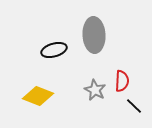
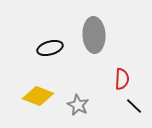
black ellipse: moved 4 px left, 2 px up
red semicircle: moved 2 px up
gray star: moved 17 px left, 15 px down
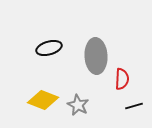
gray ellipse: moved 2 px right, 21 px down
black ellipse: moved 1 px left
yellow diamond: moved 5 px right, 4 px down
black line: rotated 60 degrees counterclockwise
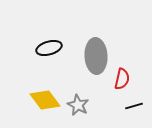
red semicircle: rotated 10 degrees clockwise
yellow diamond: moved 2 px right; rotated 32 degrees clockwise
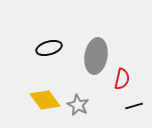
gray ellipse: rotated 12 degrees clockwise
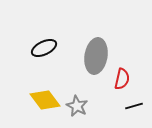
black ellipse: moved 5 px left; rotated 10 degrees counterclockwise
gray star: moved 1 px left, 1 px down
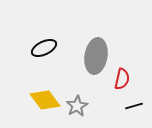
gray star: rotated 15 degrees clockwise
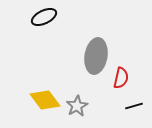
black ellipse: moved 31 px up
red semicircle: moved 1 px left, 1 px up
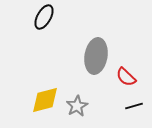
black ellipse: rotated 35 degrees counterclockwise
red semicircle: moved 5 px right, 1 px up; rotated 120 degrees clockwise
yellow diamond: rotated 68 degrees counterclockwise
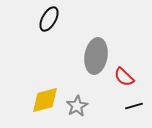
black ellipse: moved 5 px right, 2 px down
red semicircle: moved 2 px left
